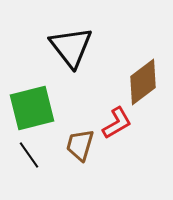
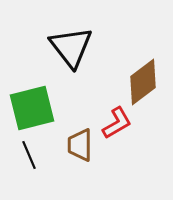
brown trapezoid: rotated 16 degrees counterclockwise
black line: rotated 12 degrees clockwise
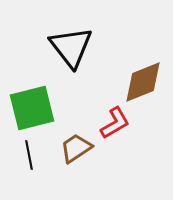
brown diamond: rotated 15 degrees clockwise
red L-shape: moved 2 px left
brown trapezoid: moved 4 px left, 3 px down; rotated 56 degrees clockwise
black line: rotated 12 degrees clockwise
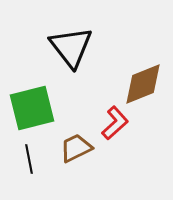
brown diamond: moved 2 px down
red L-shape: rotated 12 degrees counterclockwise
brown trapezoid: rotated 8 degrees clockwise
black line: moved 4 px down
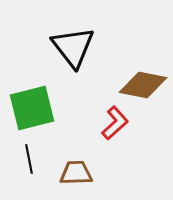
black triangle: moved 2 px right
brown diamond: moved 1 px down; rotated 33 degrees clockwise
brown trapezoid: moved 25 px down; rotated 24 degrees clockwise
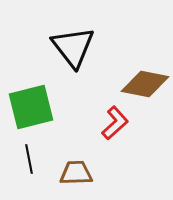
brown diamond: moved 2 px right, 1 px up
green square: moved 1 px left, 1 px up
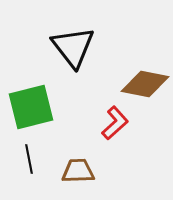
brown trapezoid: moved 2 px right, 2 px up
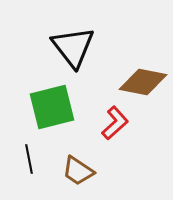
brown diamond: moved 2 px left, 2 px up
green square: moved 21 px right
brown trapezoid: rotated 144 degrees counterclockwise
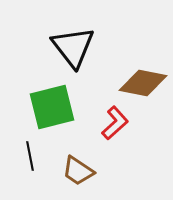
brown diamond: moved 1 px down
black line: moved 1 px right, 3 px up
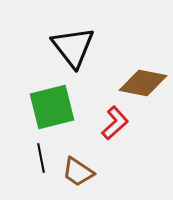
black line: moved 11 px right, 2 px down
brown trapezoid: moved 1 px down
